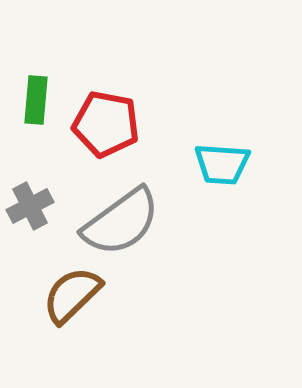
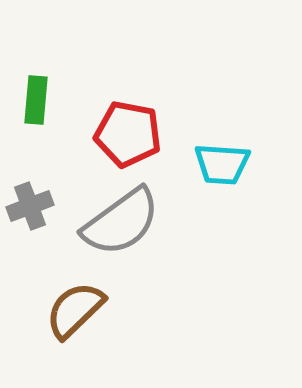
red pentagon: moved 22 px right, 10 px down
gray cross: rotated 6 degrees clockwise
brown semicircle: moved 3 px right, 15 px down
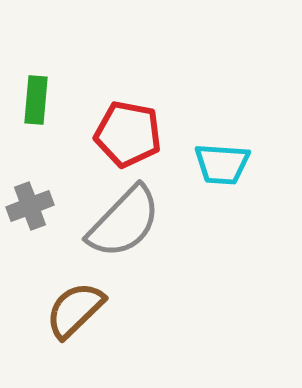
gray semicircle: moved 3 px right; rotated 10 degrees counterclockwise
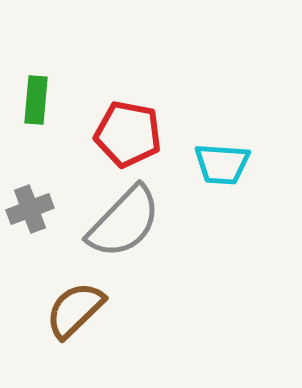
gray cross: moved 3 px down
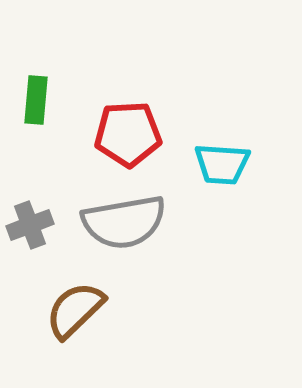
red pentagon: rotated 14 degrees counterclockwise
gray cross: moved 16 px down
gray semicircle: rotated 36 degrees clockwise
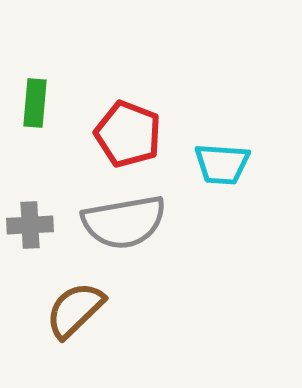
green rectangle: moved 1 px left, 3 px down
red pentagon: rotated 24 degrees clockwise
gray cross: rotated 18 degrees clockwise
